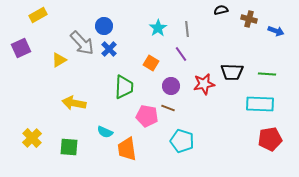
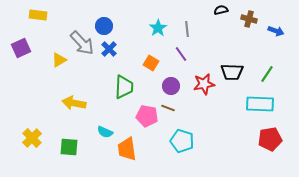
yellow rectangle: rotated 36 degrees clockwise
green line: rotated 60 degrees counterclockwise
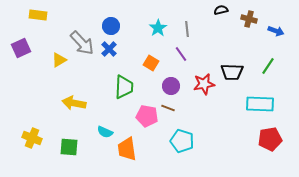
blue circle: moved 7 px right
green line: moved 1 px right, 8 px up
yellow cross: rotated 24 degrees counterclockwise
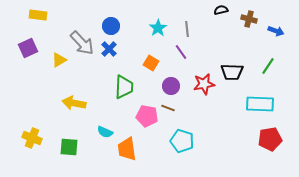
purple square: moved 7 px right
purple line: moved 2 px up
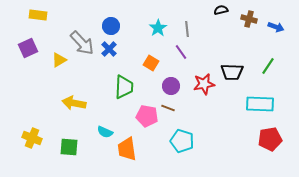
blue arrow: moved 4 px up
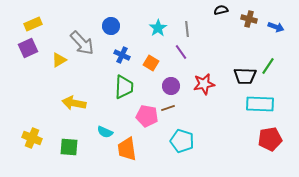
yellow rectangle: moved 5 px left, 9 px down; rotated 30 degrees counterclockwise
blue cross: moved 13 px right, 6 px down; rotated 21 degrees counterclockwise
black trapezoid: moved 13 px right, 4 px down
brown line: rotated 40 degrees counterclockwise
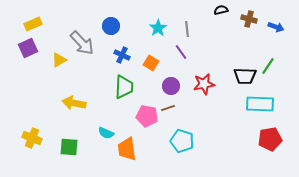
cyan semicircle: moved 1 px right, 1 px down
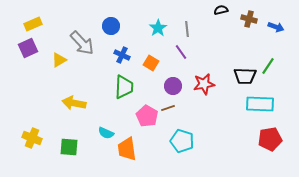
purple circle: moved 2 px right
pink pentagon: rotated 20 degrees clockwise
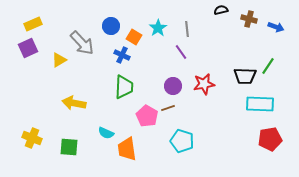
orange square: moved 17 px left, 26 px up
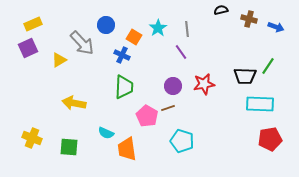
blue circle: moved 5 px left, 1 px up
